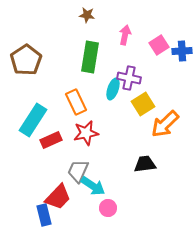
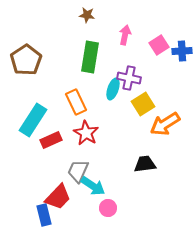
orange arrow: rotated 12 degrees clockwise
red star: rotated 30 degrees counterclockwise
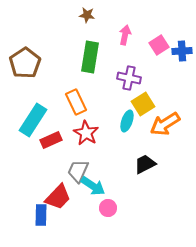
brown pentagon: moved 1 px left, 3 px down
cyan ellipse: moved 14 px right, 32 px down
black trapezoid: rotated 20 degrees counterclockwise
blue rectangle: moved 3 px left; rotated 15 degrees clockwise
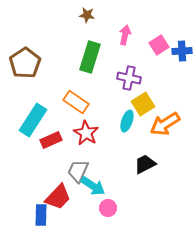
green rectangle: rotated 8 degrees clockwise
orange rectangle: rotated 30 degrees counterclockwise
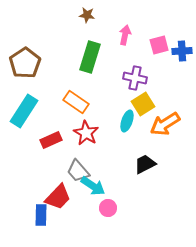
pink square: rotated 18 degrees clockwise
purple cross: moved 6 px right
cyan rectangle: moved 9 px left, 9 px up
gray trapezoid: rotated 65 degrees counterclockwise
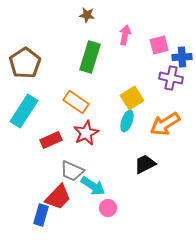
blue cross: moved 6 px down
purple cross: moved 36 px right
yellow square: moved 11 px left, 6 px up
red star: rotated 15 degrees clockwise
gray trapezoid: moved 6 px left; rotated 25 degrees counterclockwise
blue rectangle: rotated 15 degrees clockwise
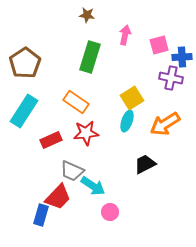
red star: rotated 20 degrees clockwise
pink circle: moved 2 px right, 4 px down
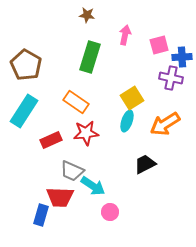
brown pentagon: moved 1 px right, 2 px down; rotated 8 degrees counterclockwise
red trapezoid: moved 2 px right; rotated 48 degrees clockwise
